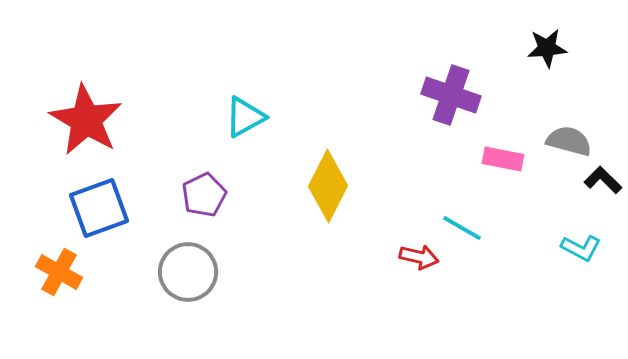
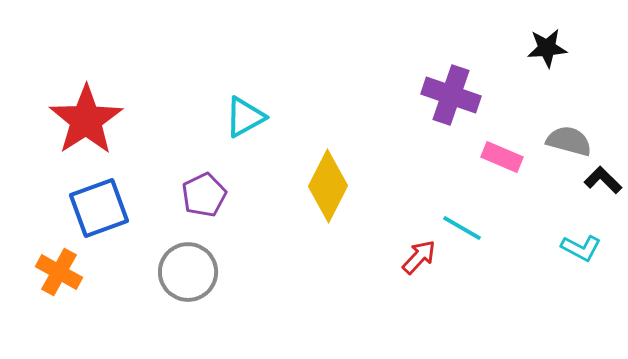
red star: rotated 8 degrees clockwise
pink rectangle: moved 1 px left, 2 px up; rotated 12 degrees clockwise
red arrow: rotated 60 degrees counterclockwise
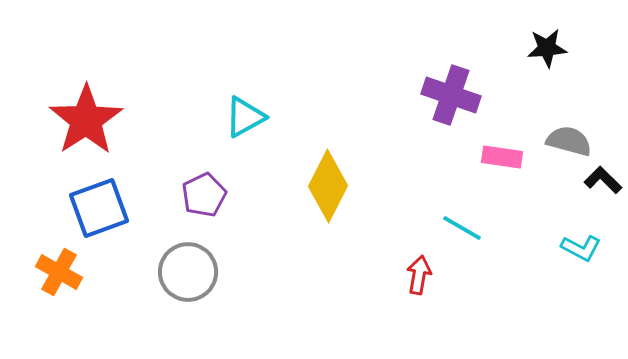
pink rectangle: rotated 15 degrees counterclockwise
red arrow: moved 18 px down; rotated 33 degrees counterclockwise
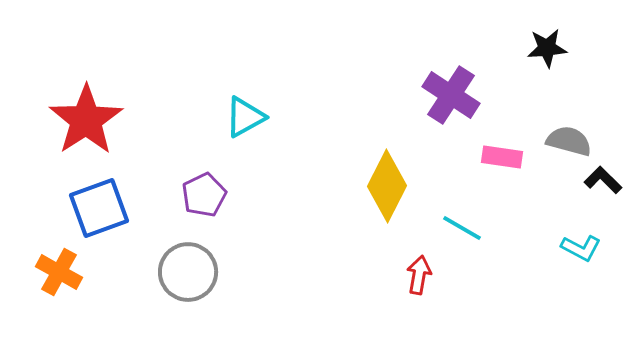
purple cross: rotated 14 degrees clockwise
yellow diamond: moved 59 px right
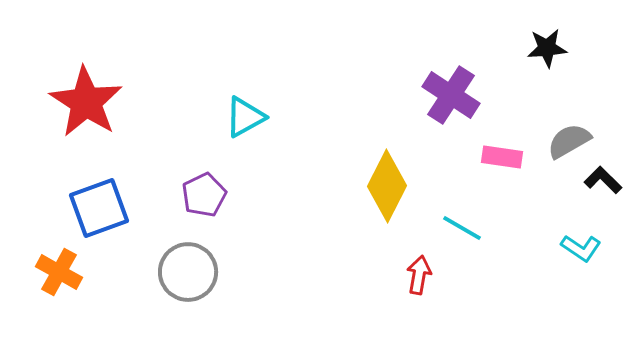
red star: moved 18 px up; rotated 6 degrees counterclockwise
gray semicircle: rotated 45 degrees counterclockwise
cyan L-shape: rotated 6 degrees clockwise
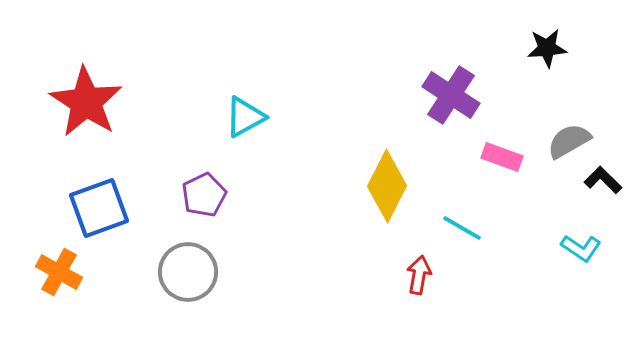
pink rectangle: rotated 12 degrees clockwise
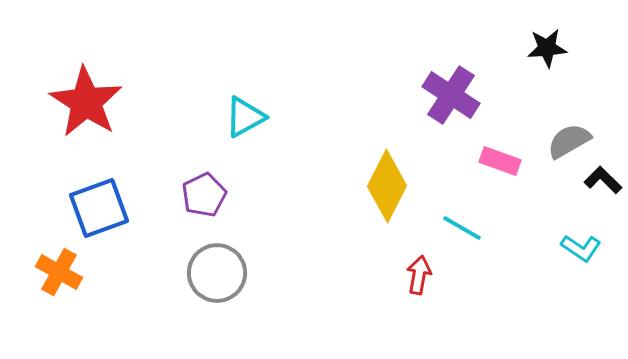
pink rectangle: moved 2 px left, 4 px down
gray circle: moved 29 px right, 1 px down
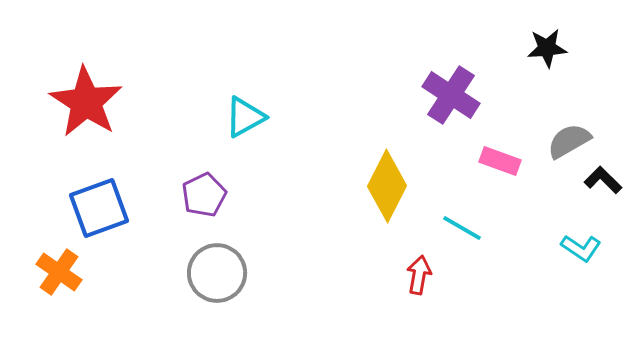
orange cross: rotated 6 degrees clockwise
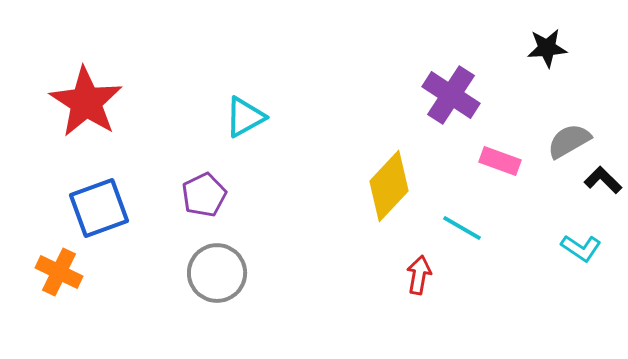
yellow diamond: moved 2 px right; rotated 16 degrees clockwise
orange cross: rotated 9 degrees counterclockwise
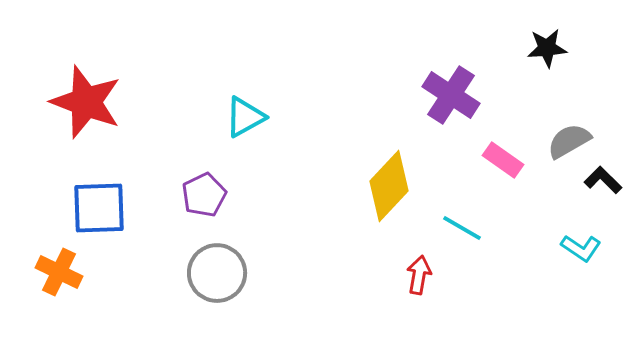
red star: rotated 12 degrees counterclockwise
pink rectangle: moved 3 px right, 1 px up; rotated 15 degrees clockwise
blue square: rotated 18 degrees clockwise
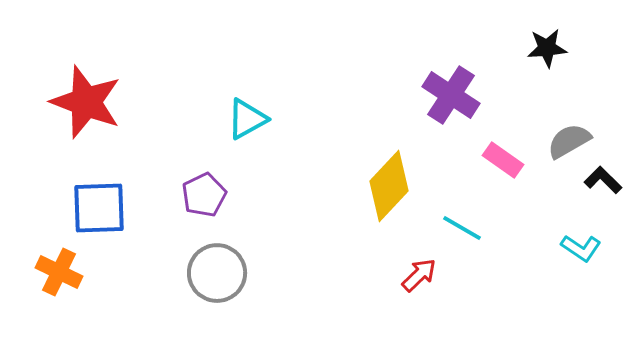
cyan triangle: moved 2 px right, 2 px down
red arrow: rotated 36 degrees clockwise
